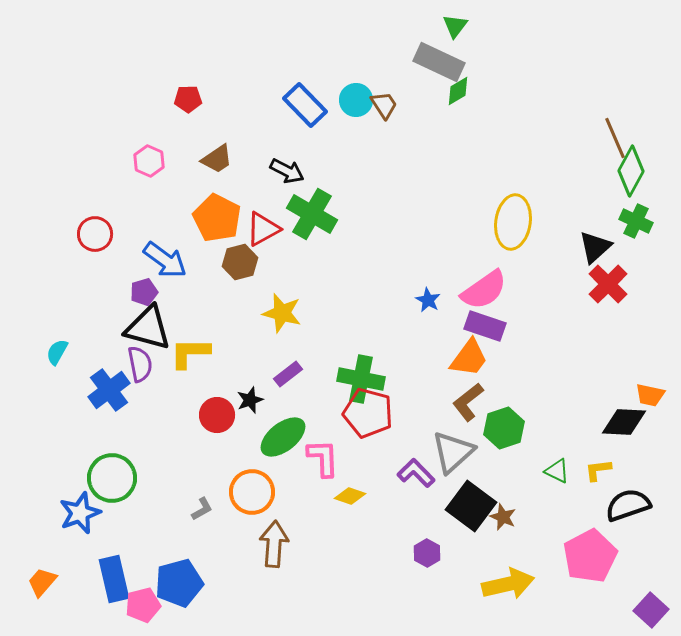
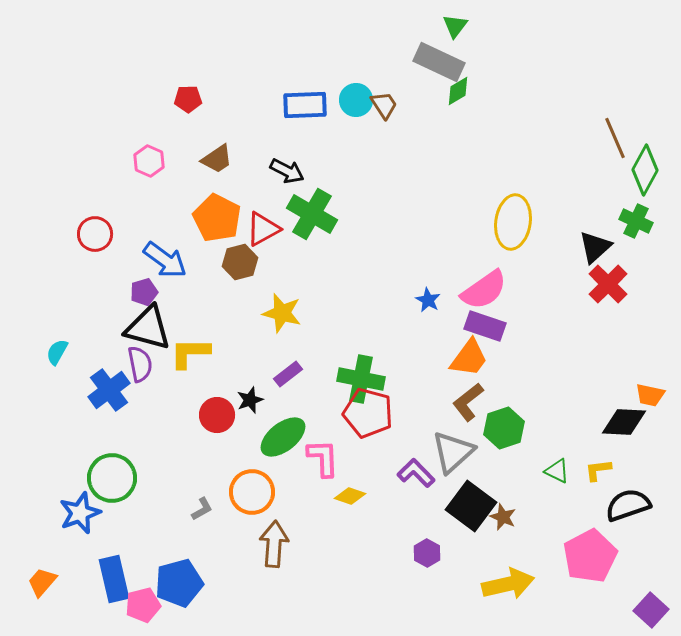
blue rectangle at (305, 105): rotated 48 degrees counterclockwise
green diamond at (631, 171): moved 14 px right, 1 px up
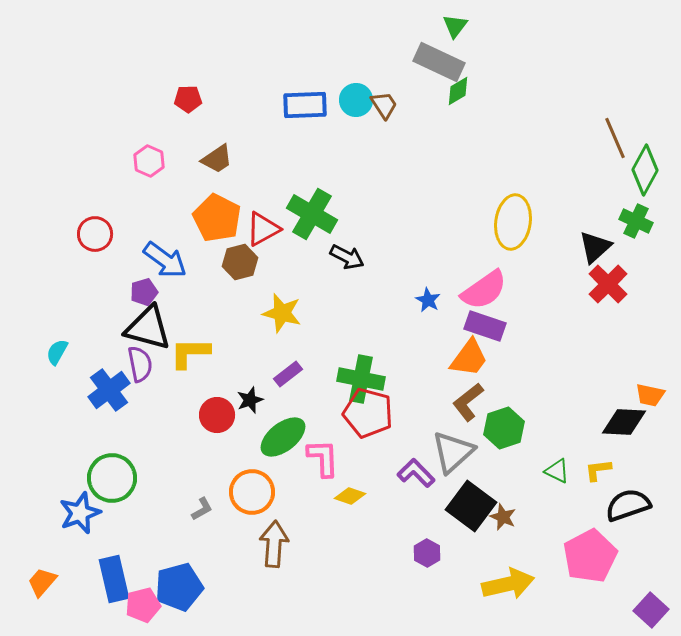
black arrow at (287, 171): moved 60 px right, 86 px down
blue pentagon at (179, 583): moved 4 px down
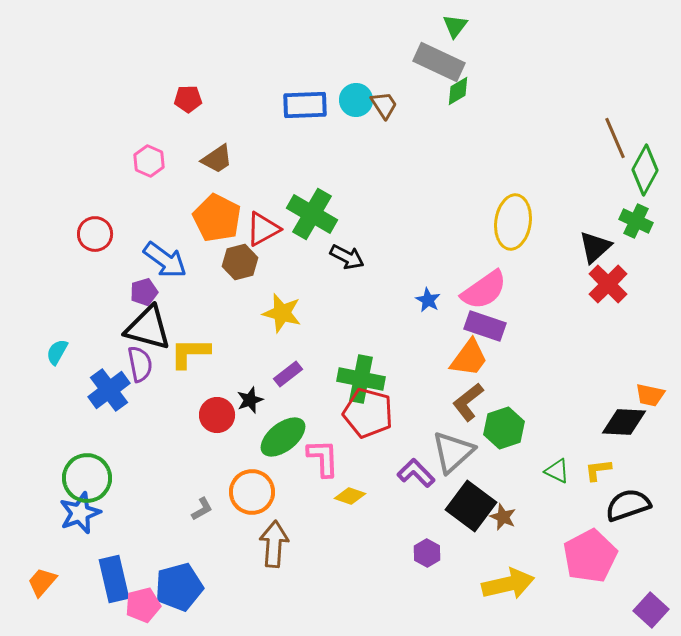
green circle at (112, 478): moved 25 px left
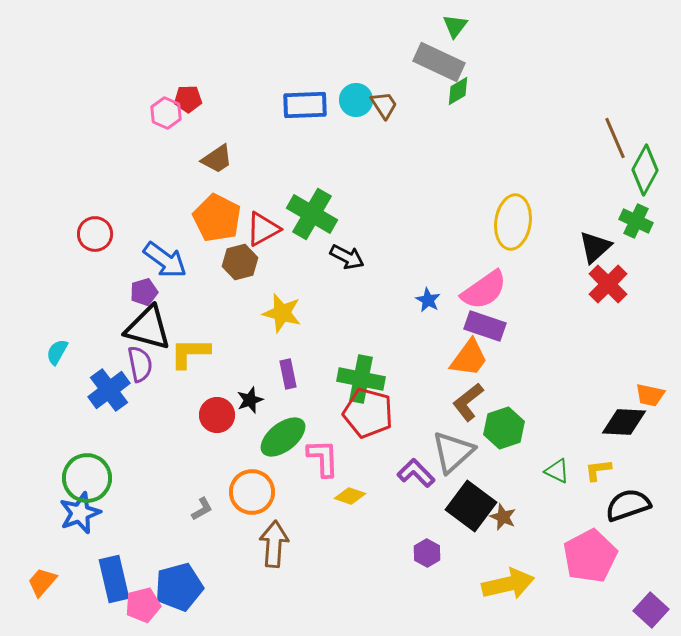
pink hexagon at (149, 161): moved 17 px right, 48 px up
purple rectangle at (288, 374): rotated 64 degrees counterclockwise
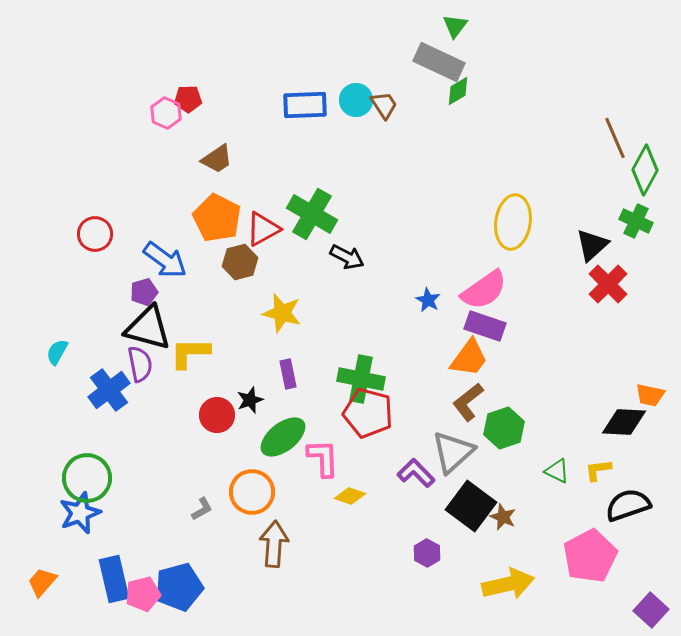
black triangle at (595, 247): moved 3 px left, 2 px up
pink pentagon at (143, 605): moved 11 px up
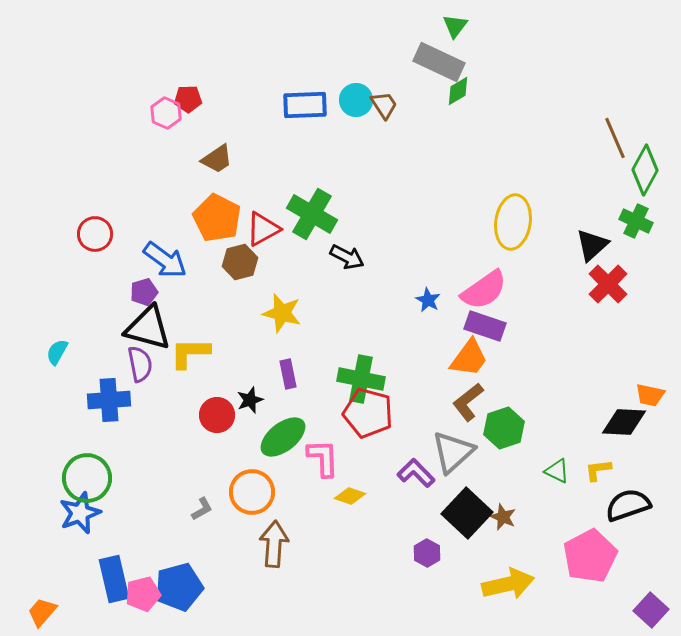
blue cross at (109, 390): moved 10 px down; rotated 33 degrees clockwise
black square at (471, 506): moved 4 px left, 7 px down; rotated 6 degrees clockwise
orange trapezoid at (42, 582): moved 30 px down
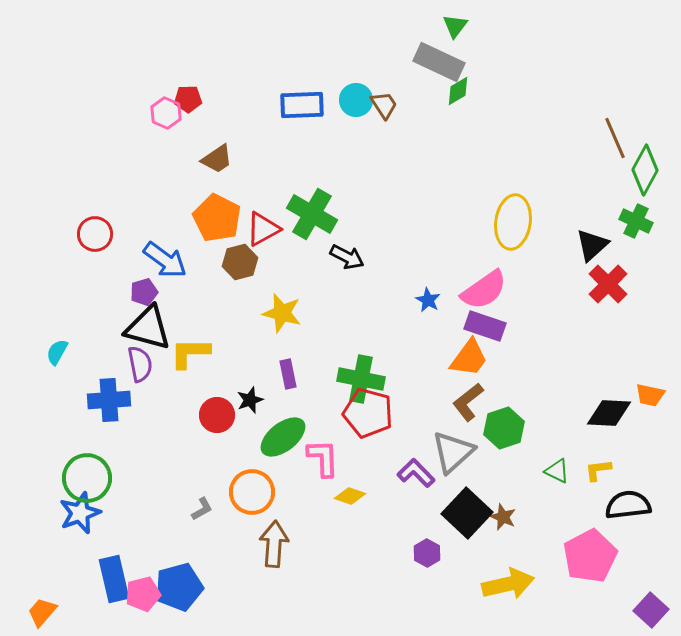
blue rectangle at (305, 105): moved 3 px left
black diamond at (624, 422): moved 15 px left, 9 px up
black semicircle at (628, 505): rotated 12 degrees clockwise
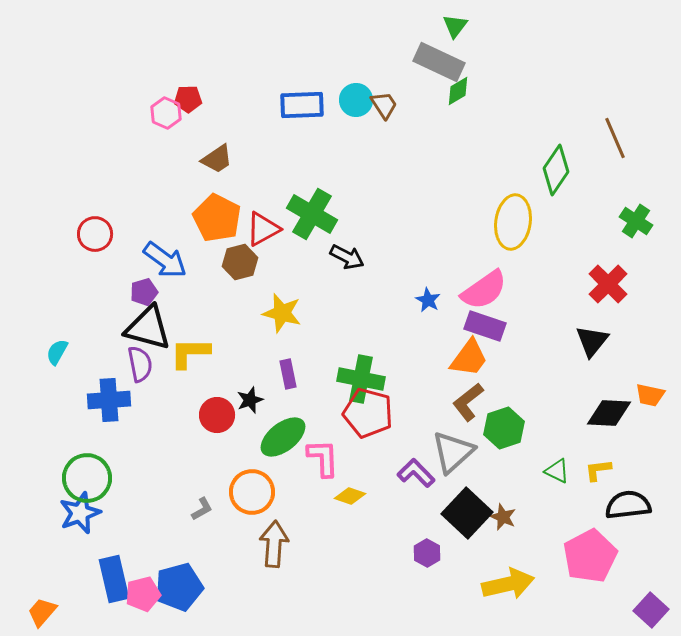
green diamond at (645, 170): moved 89 px left; rotated 6 degrees clockwise
green cross at (636, 221): rotated 8 degrees clockwise
black triangle at (592, 245): moved 96 px down; rotated 9 degrees counterclockwise
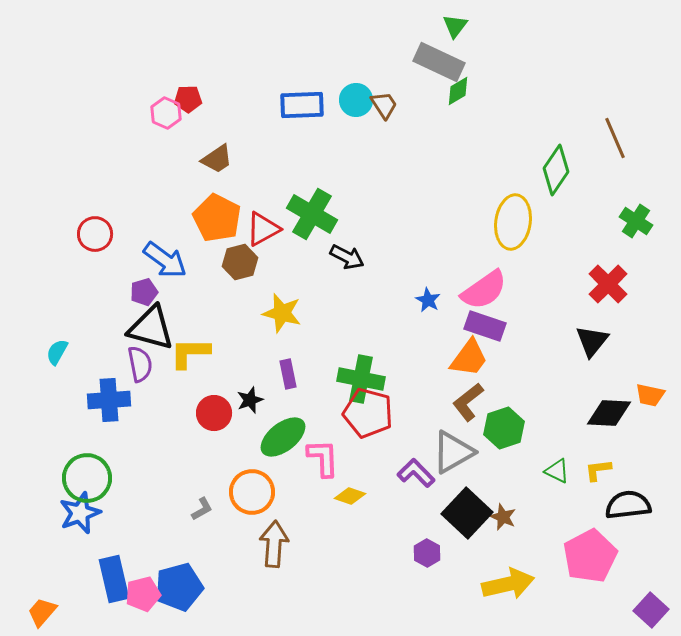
black triangle at (148, 328): moved 3 px right
red circle at (217, 415): moved 3 px left, 2 px up
gray triangle at (453, 452): rotated 12 degrees clockwise
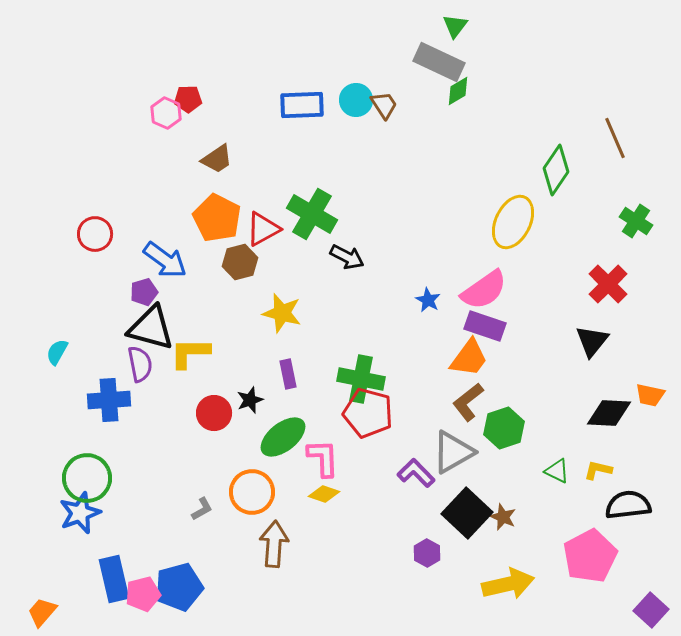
yellow ellipse at (513, 222): rotated 18 degrees clockwise
yellow L-shape at (598, 470): rotated 20 degrees clockwise
yellow diamond at (350, 496): moved 26 px left, 2 px up
